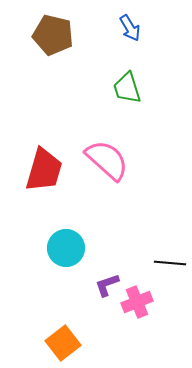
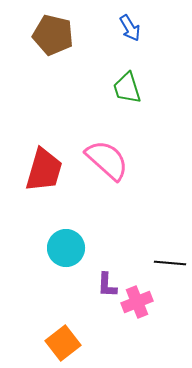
purple L-shape: rotated 68 degrees counterclockwise
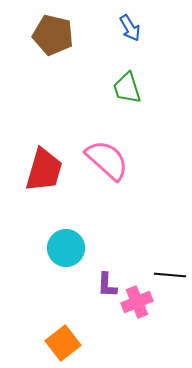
black line: moved 12 px down
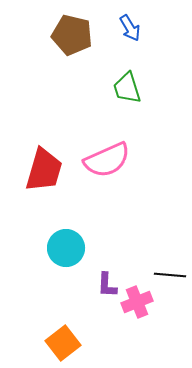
brown pentagon: moved 19 px right
pink semicircle: rotated 114 degrees clockwise
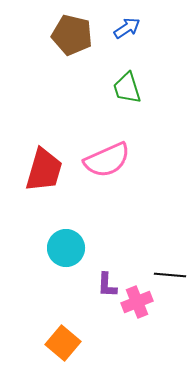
blue arrow: moved 3 px left; rotated 92 degrees counterclockwise
orange square: rotated 12 degrees counterclockwise
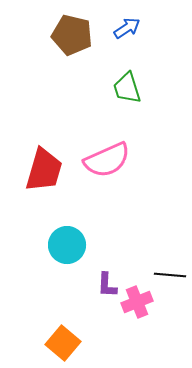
cyan circle: moved 1 px right, 3 px up
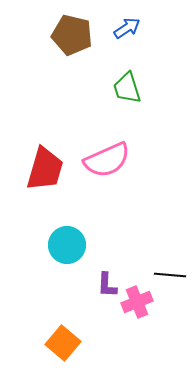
red trapezoid: moved 1 px right, 1 px up
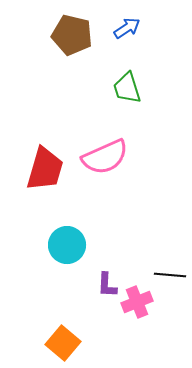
pink semicircle: moved 2 px left, 3 px up
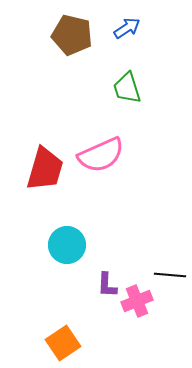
pink semicircle: moved 4 px left, 2 px up
pink cross: moved 1 px up
orange square: rotated 16 degrees clockwise
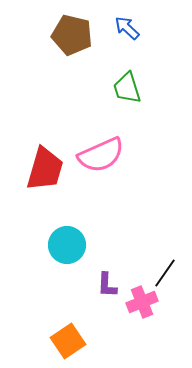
blue arrow: rotated 104 degrees counterclockwise
black line: moved 5 px left, 2 px up; rotated 60 degrees counterclockwise
pink cross: moved 5 px right, 1 px down
orange square: moved 5 px right, 2 px up
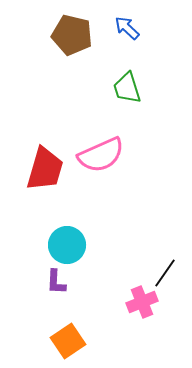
purple L-shape: moved 51 px left, 3 px up
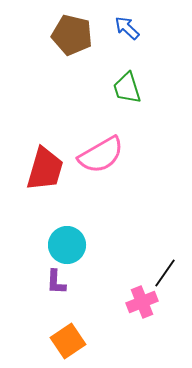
pink semicircle: rotated 6 degrees counterclockwise
